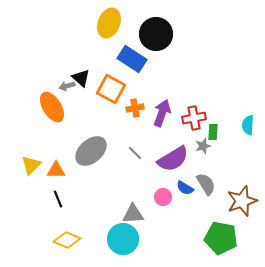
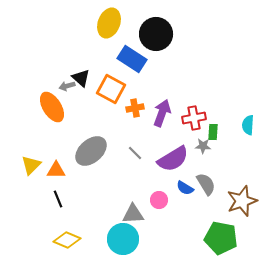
gray star: rotated 21 degrees clockwise
pink circle: moved 4 px left, 3 px down
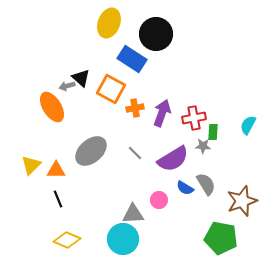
cyan semicircle: rotated 24 degrees clockwise
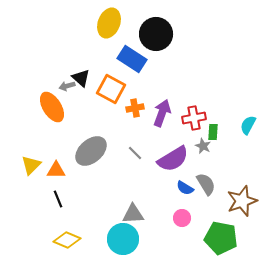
gray star: rotated 21 degrees clockwise
pink circle: moved 23 px right, 18 px down
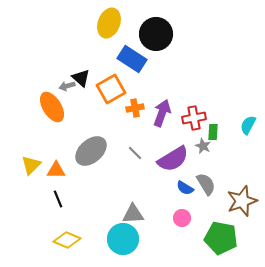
orange square: rotated 32 degrees clockwise
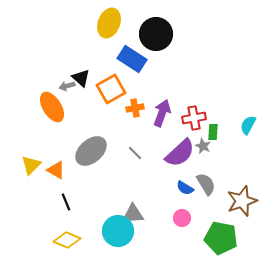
purple semicircle: moved 7 px right, 6 px up; rotated 12 degrees counterclockwise
orange triangle: rotated 30 degrees clockwise
black line: moved 8 px right, 3 px down
cyan circle: moved 5 px left, 8 px up
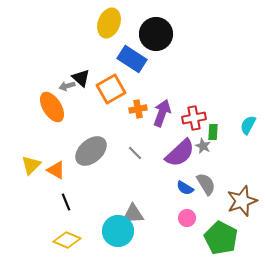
orange cross: moved 3 px right, 1 px down
pink circle: moved 5 px right
green pentagon: rotated 16 degrees clockwise
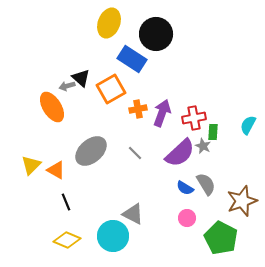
gray triangle: rotated 30 degrees clockwise
cyan circle: moved 5 px left, 5 px down
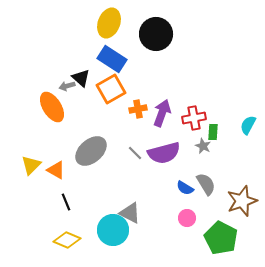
blue rectangle: moved 20 px left
purple semicircle: moved 16 px left; rotated 28 degrees clockwise
gray triangle: moved 3 px left, 1 px up
cyan circle: moved 6 px up
